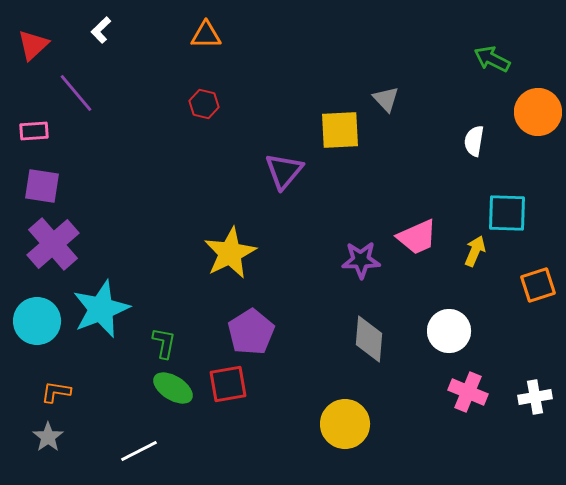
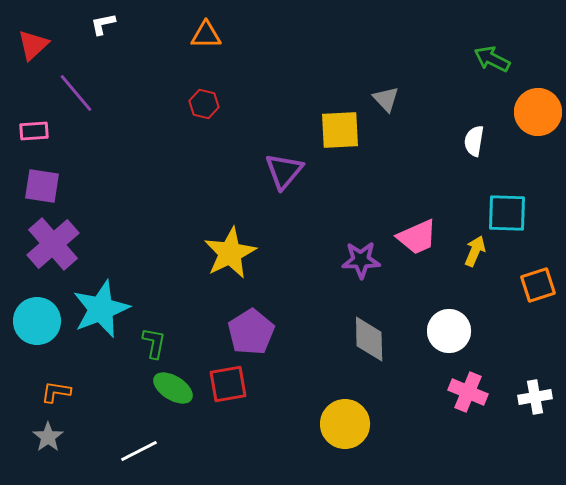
white L-shape: moved 2 px right, 6 px up; rotated 32 degrees clockwise
gray diamond: rotated 6 degrees counterclockwise
green L-shape: moved 10 px left
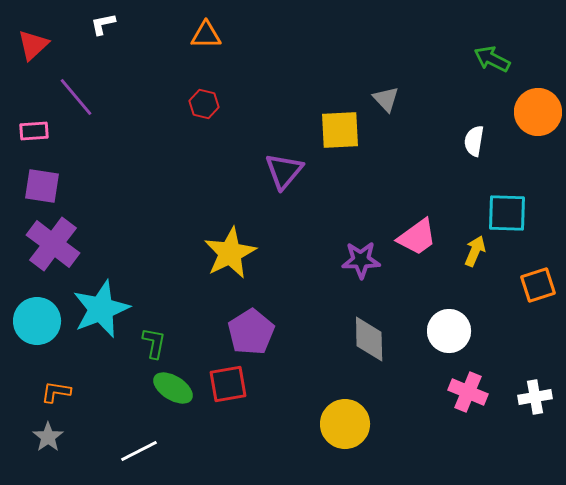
purple line: moved 4 px down
pink trapezoid: rotated 12 degrees counterclockwise
purple cross: rotated 12 degrees counterclockwise
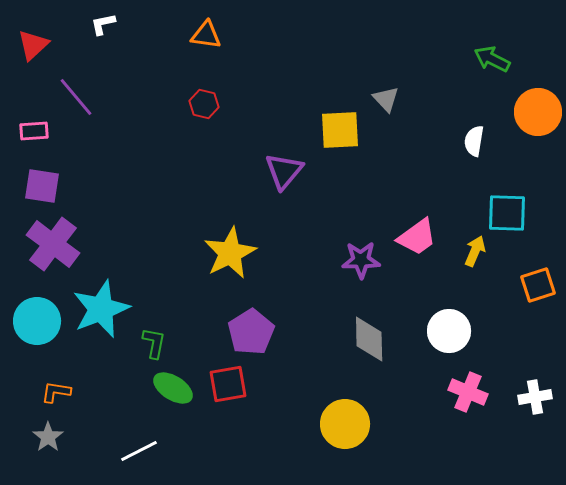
orange triangle: rotated 8 degrees clockwise
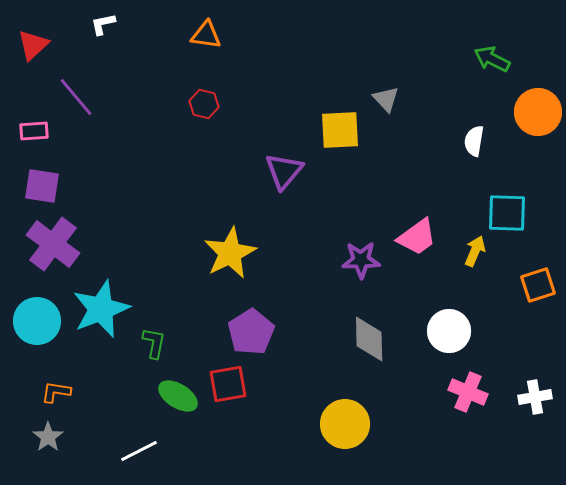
green ellipse: moved 5 px right, 8 px down
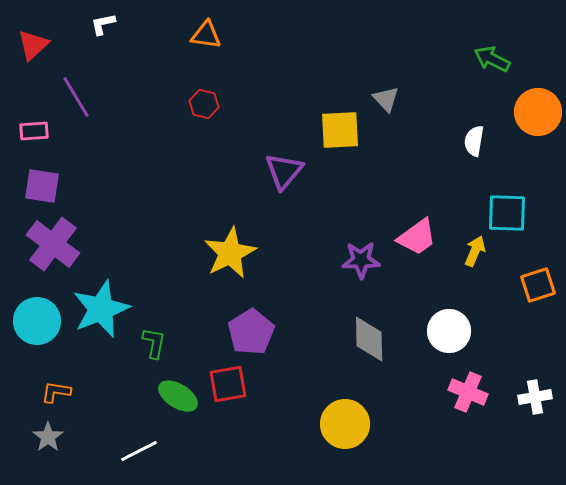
purple line: rotated 9 degrees clockwise
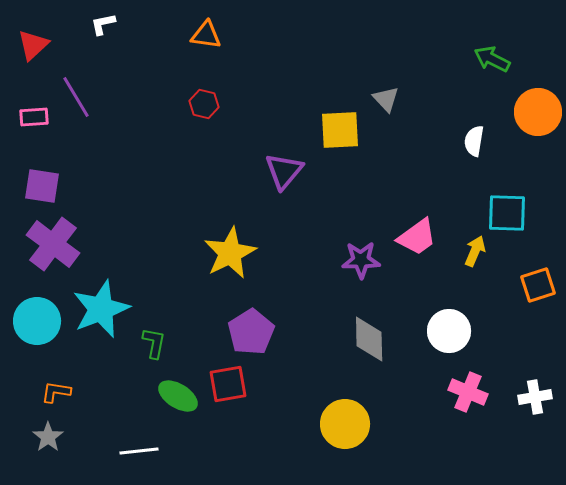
pink rectangle: moved 14 px up
white line: rotated 21 degrees clockwise
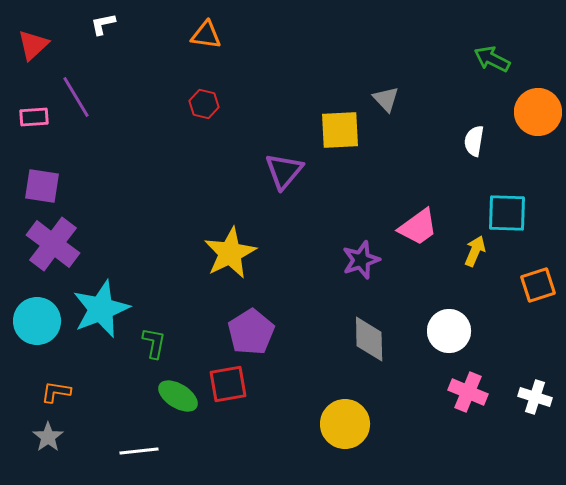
pink trapezoid: moved 1 px right, 10 px up
purple star: rotated 18 degrees counterclockwise
white cross: rotated 28 degrees clockwise
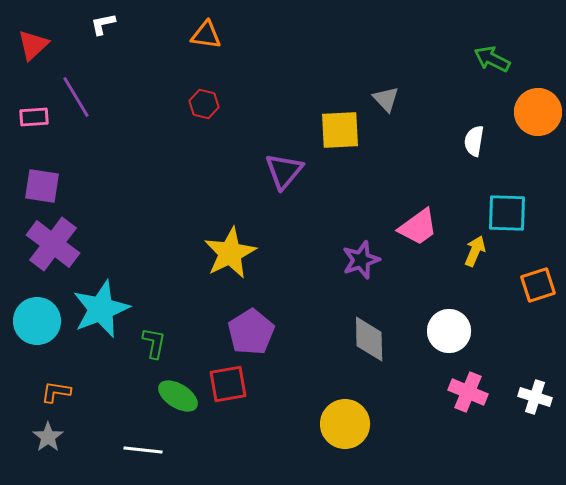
white line: moved 4 px right, 1 px up; rotated 12 degrees clockwise
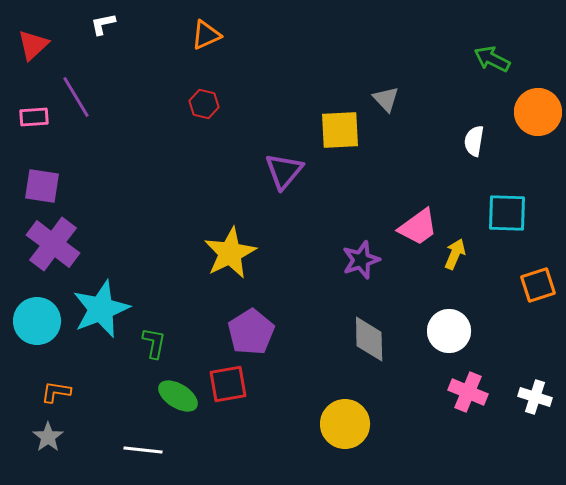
orange triangle: rotated 32 degrees counterclockwise
yellow arrow: moved 20 px left, 3 px down
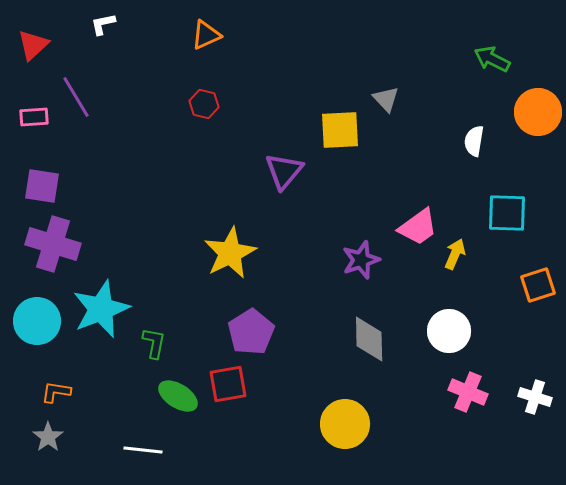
purple cross: rotated 20 degrees counterclockwise
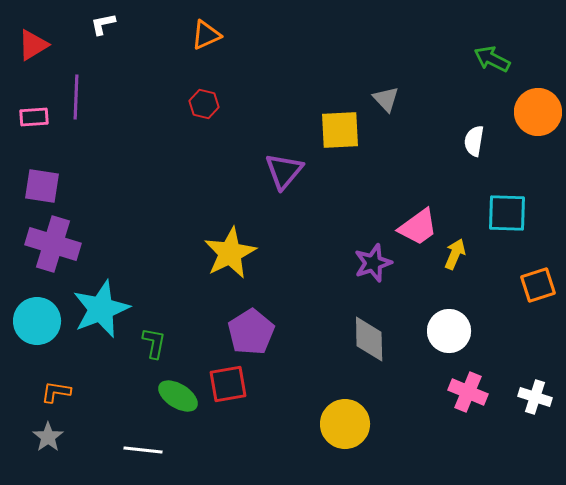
red triangle: rotated 12 degrees clockwise
purple line: rotated 33 degrees clockwise
purple star: moved 12 px right, 3 px down
